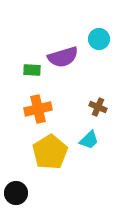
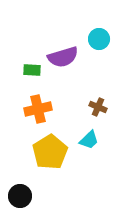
black circle: moved 4 px right, 3 px down
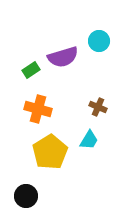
cyan circle: moved 2 px down
green rectangle: moved 1 px left; rotated 36 degrees counterclockwise
orange cross: rotated 28 degrees clockwise
cyan trapezoid: rotated 15 degrees counterclockwise
black circle: moved 6 px right
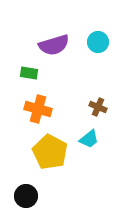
cyan circle: moved 1 px left, 1 px down
purple semicircle: moved 9 px left, 12 px up
green rectangle: moved 2 px left, 3 px down; rotated 42 degrees clockwise
cyan trapezoid: moved 1 px up; rotated 20 degrees clockwise
yellow pentagon: rotated 12 degrees counterclockwise
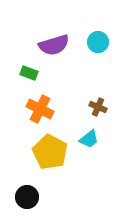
green rectangle: rotated 12 degrees clockwise
orange cross: moved 2 px right; rotated 12 degrees clockwise
black circle: moved 1 px right, 1 px down
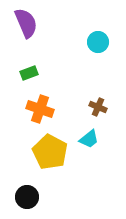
purple semicircle: moved 28 px left, 22 px up; rotated 96 degrees counterclockwise
green rectangle: rotated 42 degrees counterclockwise
orange cross: rotated 8 degrees counterclockwise
